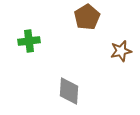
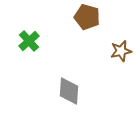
brown pentagon: rotated 25 degrees counterclockwise
green cross: rotated 35 degrees counterclockwise
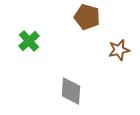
brown star: moved 2 px left, 1 px up
gray diamond: moved 2 px right
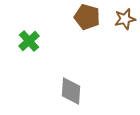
brown star: moved 6 px right, 31 px up
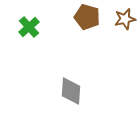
green cross: moved 14 px up
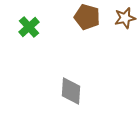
brown star: moved 1 px up
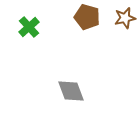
gray diamond: rotated 24 degrees counterclockwise
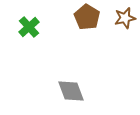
brown pentagon: rotated 15 degrees clockwise
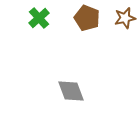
brown pentagon: moved 1 px down; rotated 10 degrees counterclockwise
green cross: moved 10 px right, 9 px up
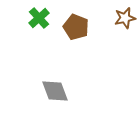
brown pentagon: moved 11 px left, 9 px down
gray diamond: moved 16 px left
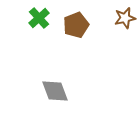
brown pentagon: moved 2 px up; rotated 30 degrees clockwise
